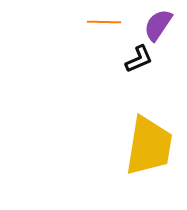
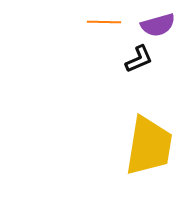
purple semicircle: rotated 140 degrees counterclockwise
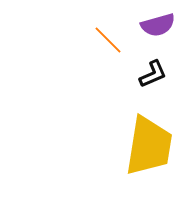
orange line: moved 4 px right, 18 px down; rotated 44 degrees clockwise
black L-shape: moved 14 px right, 15 px down
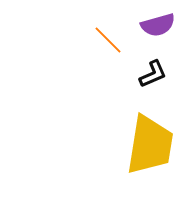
yellow trapezoid: moved 1 px right, 1 px up
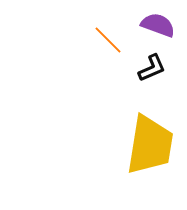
purple semicircle: rotated 144 degrees counterclockwise
black L-shape: moved 1 px left, 6 px up
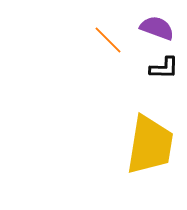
purple semicircle: moved 1 px left, 3 px down
black L-shape: moved 12 px right; rotated 24 degrees clockwise
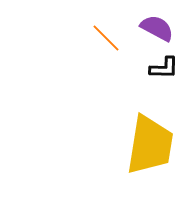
purple semicircle: rotated 8 degrees clockwise
orange line: moved 2 px left, 2 px up
